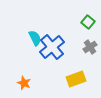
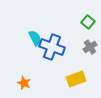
blue cross: rotated 30 degrees counterclockwise
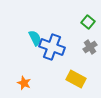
yellow rectangle: rotated 48 degrees clockwise
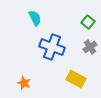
cyan semicircle: moved 20 px up
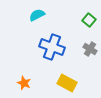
cyan semicircle: moved 2 px right, 3 px up; rotated 91 degrees counterclockwise
green square: moved 1 px right, 2 px up
gray cross: moved 2 px down; rotated 24 degrees counterclockwise
yellow rectangle: moved 9 px left, 4 px down
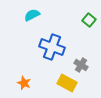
cyan semicircle: moved 5 px left
gray cross: moved 9 px left, 16 px down
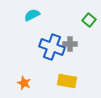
gray cross: moved 11 px left, 21 px up; rotated 32 degrees counterclockwise
yellow rectangle: moved 2 px up; rotated 18 degrees counterclockwise
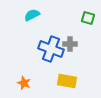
green square: moved 1 px left, 2 px up; rotated 24 degrees counterclockwise
blue cross: moved 1 px left, 2 px down
